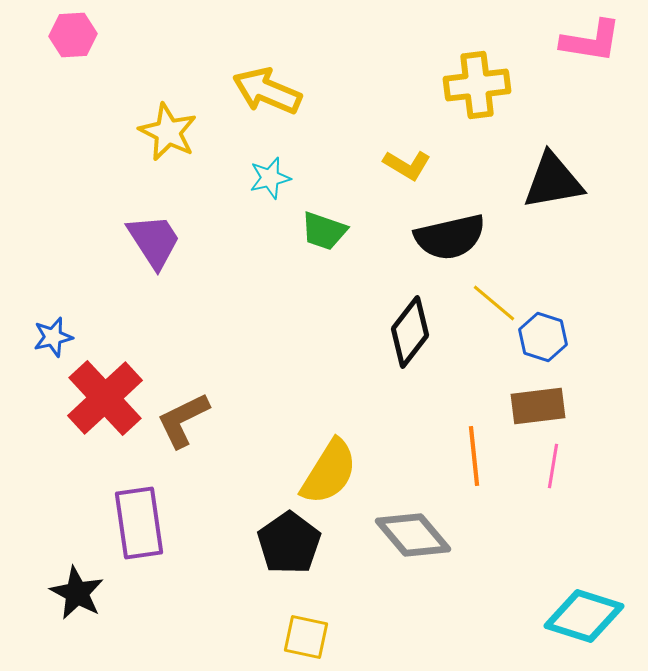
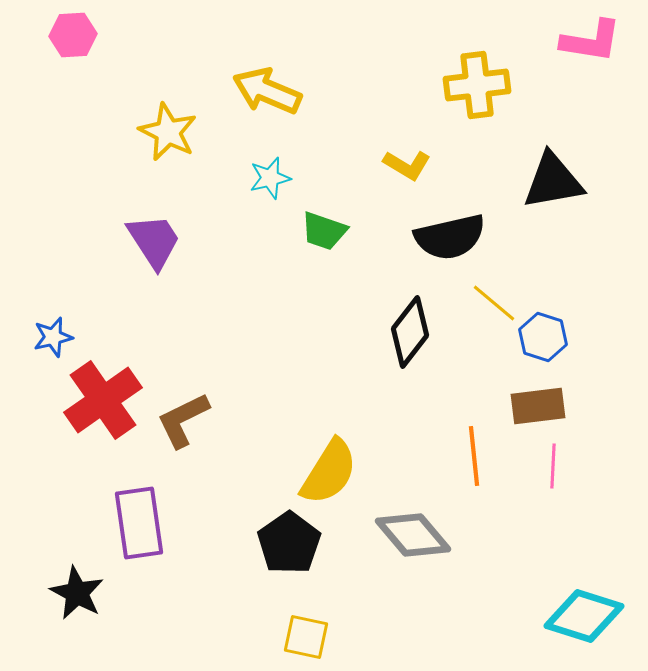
red cross: moved 2 px left, 2 px down; rotated 8 degrees clockwise
pink line: rotated 6 degrees counterclockwise
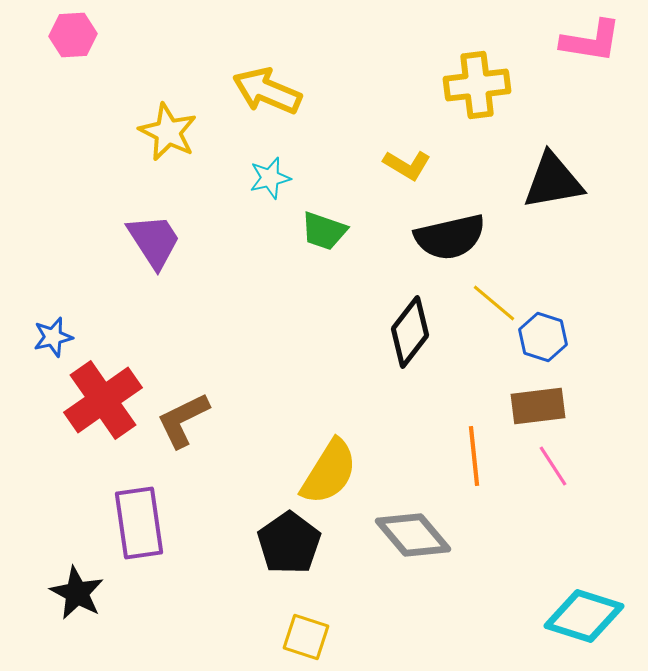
pink line: rotated 36 degrees counterclockwise
yellow square: rotated 6 degrees clockwise
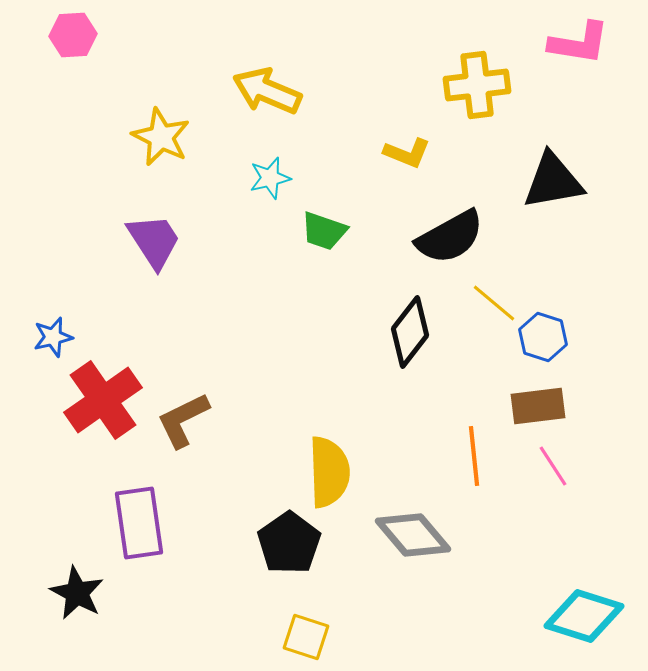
pink L-shape: moved 12 px left, 2 px down
yellow star: moved 7 px left, 5 px down
yellow L-shape: moved 12 px up; rotated 9 degrees counterclockwise
black semicircle: rotated 16 degrees counterclockwise
yellow semicircle: rotated 34 degrees counterclockwise
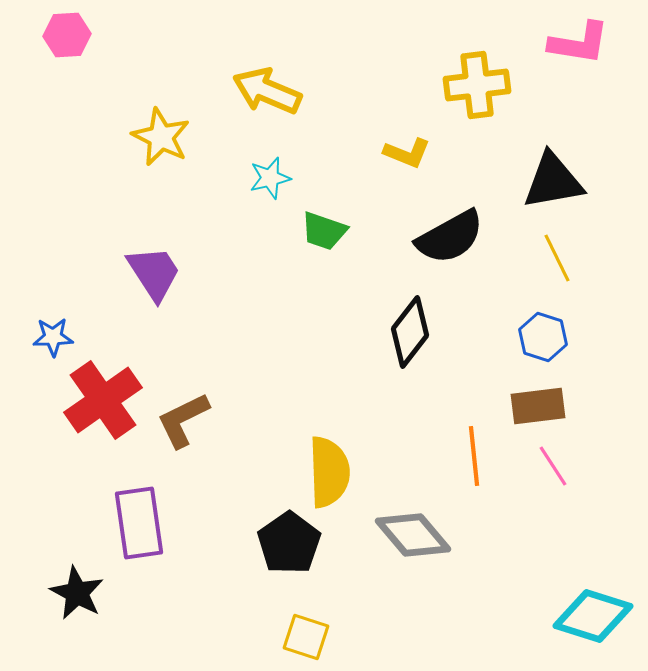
pink hexagon: moved 6 px left
purple trapezoid: moved 32 px down
yellow line: moved 63 px right, 45 px up; rotated 24 degrees clockwise
blue star: rotated 12 degrees clockwise
cyan diamond: moved 9 px right
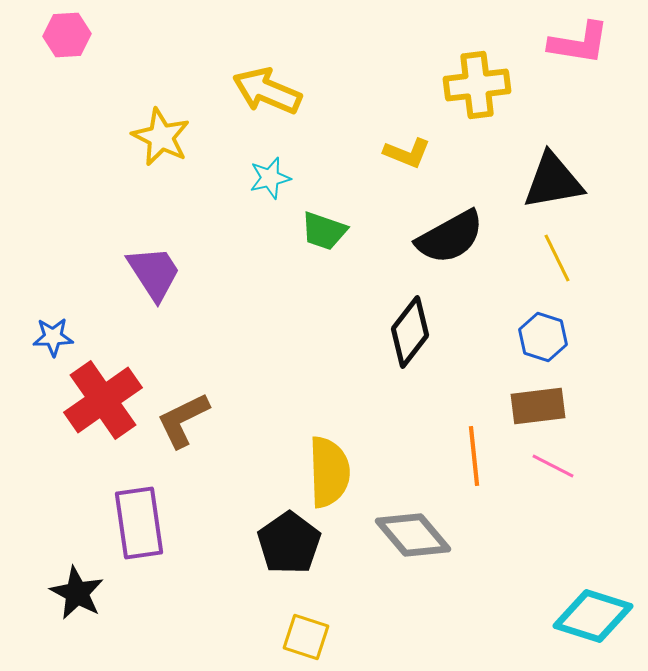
pink line: rotated 30 degrees counterclockwise
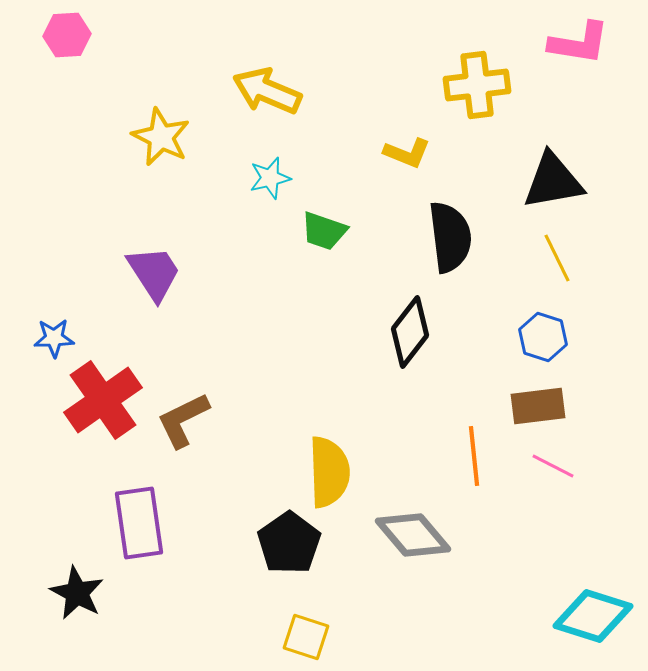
black semicircle: rotated 68 degrees counterclockwise
blue star: moved 1 px right, 1 px down
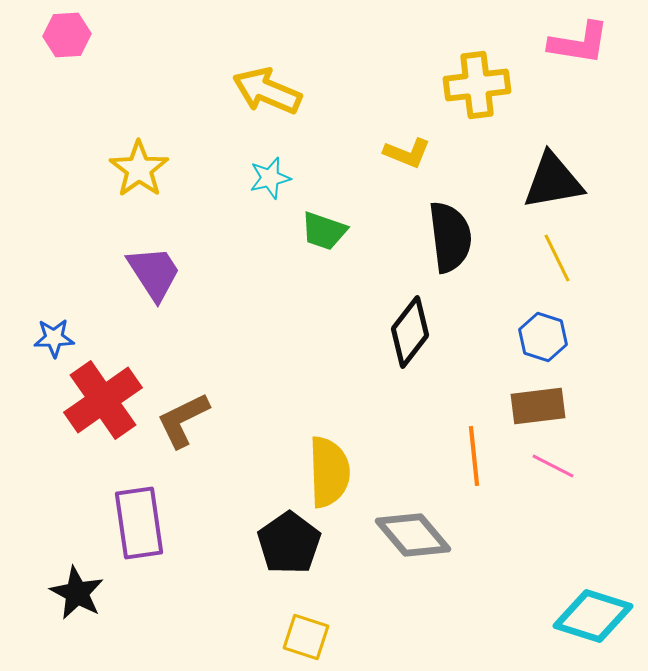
yellow star: moved 22 px left, 32 px down; rotated 10 degrees clockwise
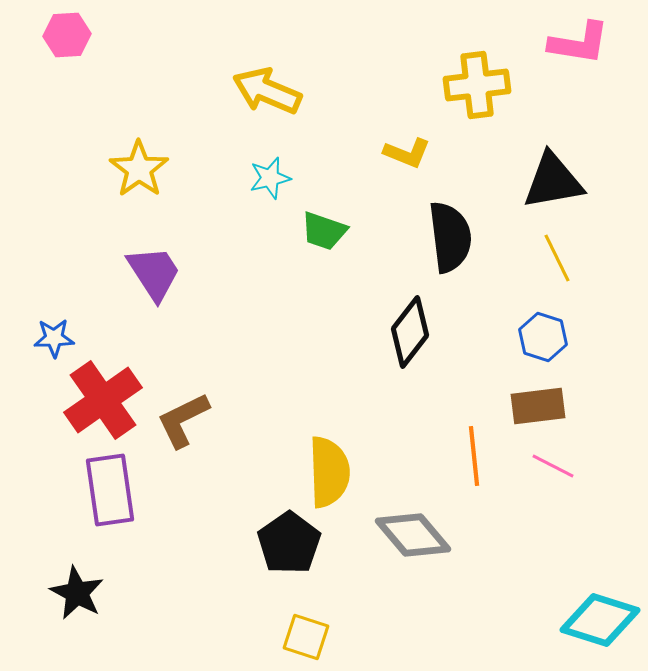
purple rectangle: moved 29 px left, 33 px up
cyan diamond: moved 7 px right, 4 px down
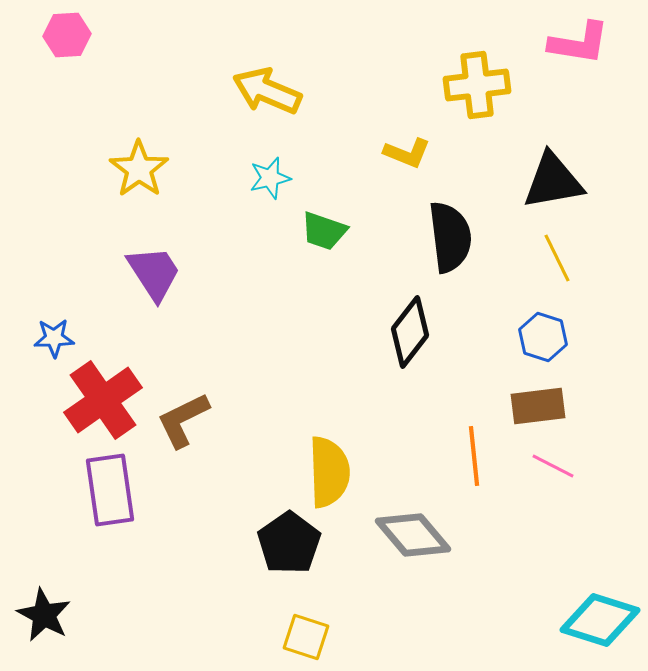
black star: moved 33 px left, 22 px down
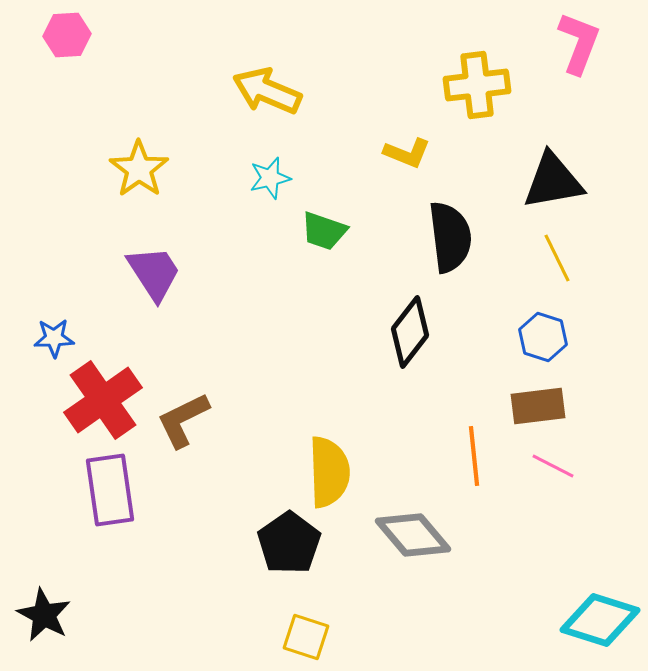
pink L-shape: rotated 78 degrees counterclockwise
